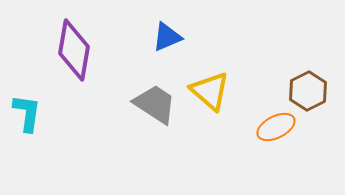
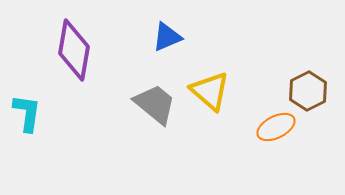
gray trapezoid: rotated 6 degrees clockwise
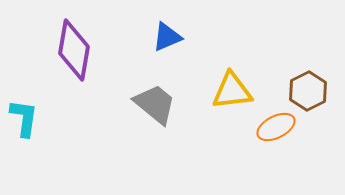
yellow triangle: moved 22 px right; rotated 48 degrees counterclockwise
cyan L-shape: moved 3 px left, 5 px down
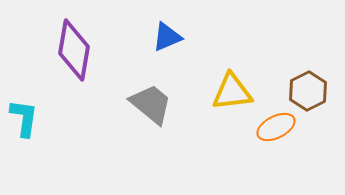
yellow triangle: moved 1 px down
gray trapezoid: moved 4 px left
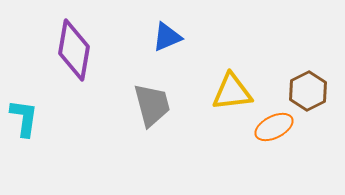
gray trapezoid: moved 1 px right, 1 px down; rotated 36 degrees clockwise
orange ellipse: moved 2 px left
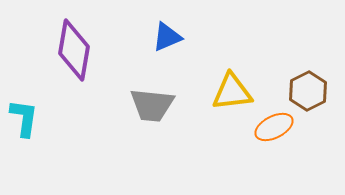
gray trapezoid: rotated 111 degrees clockwise
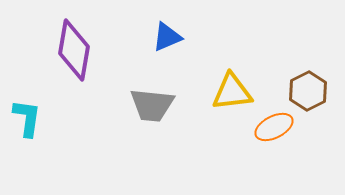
cyan L-shape: moved 3 px right
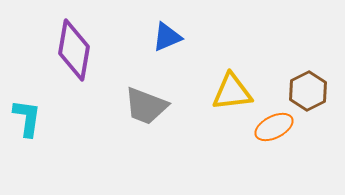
gray trapezoid: moved 6 px left, 1 px down; rotated 15 degrees clockwise
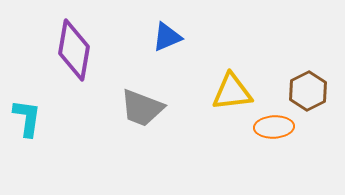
gray trapezoid: moved 4 px left, 2 px down
orange ellipse: rotated 24 degrees clockwise
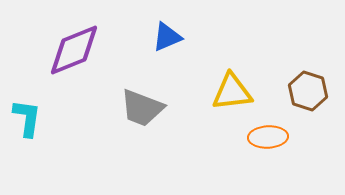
purple diamond: rotated 58 degrees clockwise
brown hexagon: rotated 15 degrees counterclockwise
orange ellipse: moved 6 px left, 10 px down
